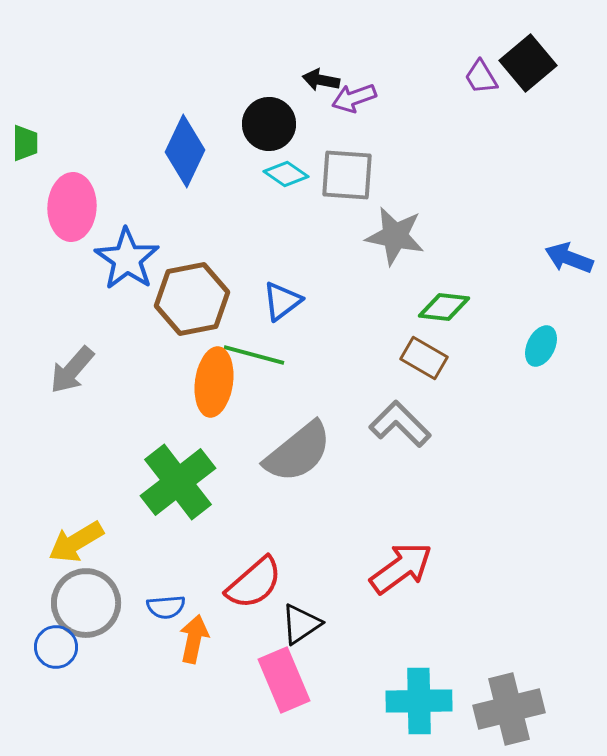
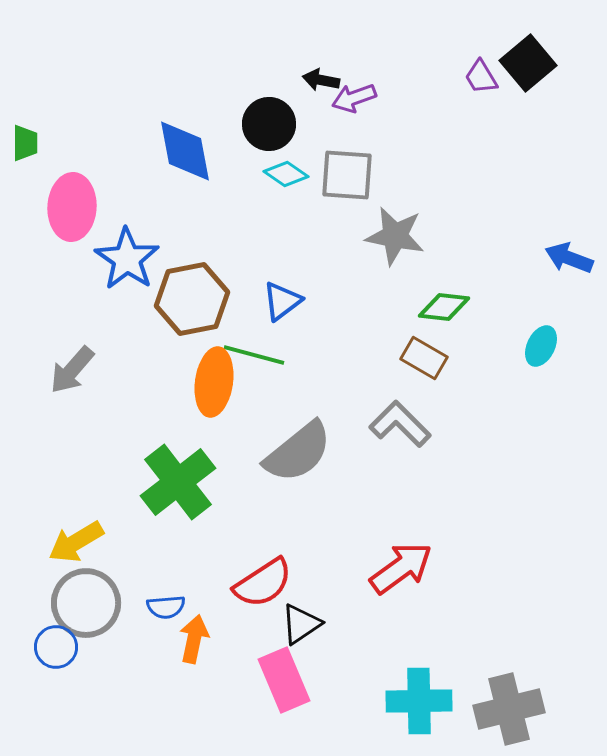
blue diamond: rotated 36 degrees counterclockwise
red semicircle: moved 9 px right; rotated 8 degrees clockwise
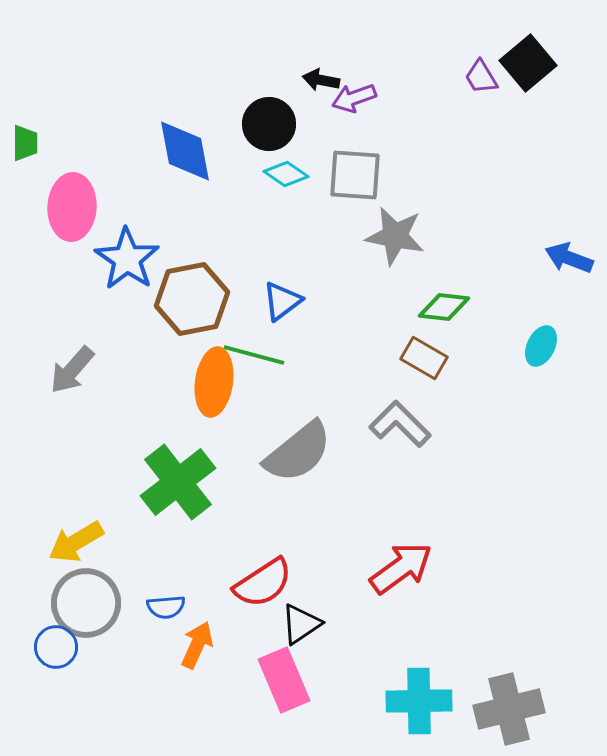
gray square: moved 8 px right
orange arrow: moved 3 px right, 6 px down; rotated 12 degrees clockwise
